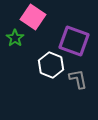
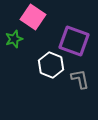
green star: moved 1 px left, 1 px down; rotated 18 degrees clockwise
gray L-shape: moved 2 px right
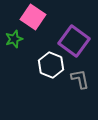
purple square: rotated 16 degrees clockwise
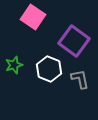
green star: moved 26 px down
white hexagon: moved 2 px left, 4 px down
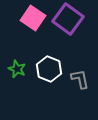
pink square: moved 1 px down
purple square: moved 6 px left, 22 px up
green star: moved 3 px right, 4 px down; rotated 30 degrees counterclockwise
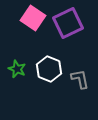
purple square: moved 4 px down; rotated 28 degrees clockwise
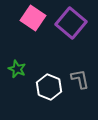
purple square: moved 3 px right; rotated 24 degrees counterclockwise
white hexagon: moved 18 px down
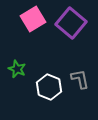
pink square: moved 1 px down; rotated 25 degrees clockwise
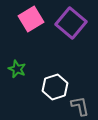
pink square: moved 2 px left
gray L-shape: moved 27 px down
white hexagon: moved 6 px right; rotated 20 degrees clockwise
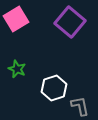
pink square: moved 15 px left
purple square: moved 1 px left, 1 px up
white hexagon: moved 1 px left, 1 px down
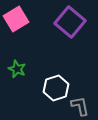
white hexagon: moved 2 px right
